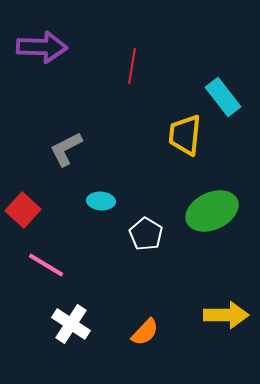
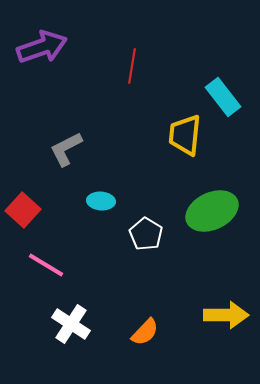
purple arrow: rotated 21 degrees counterclockwise
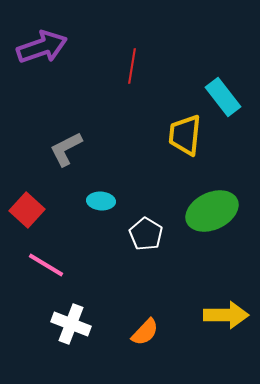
red square: moved 4 px right
white cross: rotated 12 degrees counterclockwise
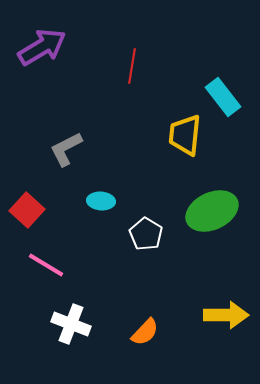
purple arrow: rotated 12 degrees counterclockwise
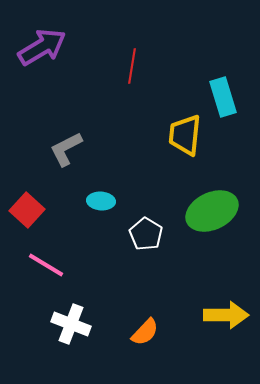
cyan rectangle: rotated 21 degrees clockwise
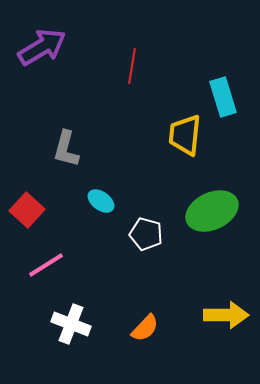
gray L-shape: rotated 48 degrees counterclockwise
cyan ellipse: rotated 32 degrees clockwise
white pentagon: rotated 16 degrees counterclockwise
pink line: rotated 63 degrees counterclockwise
orange semicircle: moved 4 px up
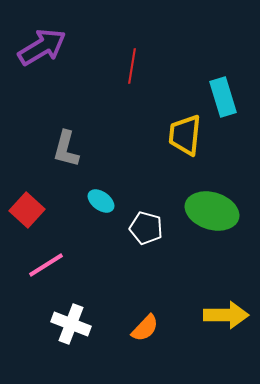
green ellipse: rotated 42 degrees clockwise
white pentagon: moved 6 px up
